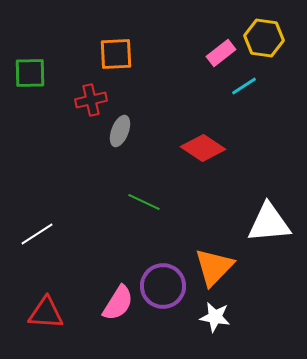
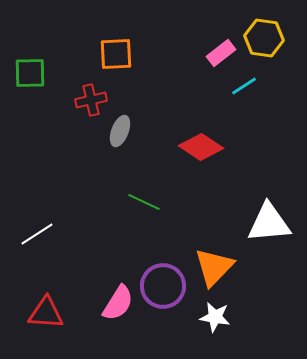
red diamond: moved 2 px left, 1 px up
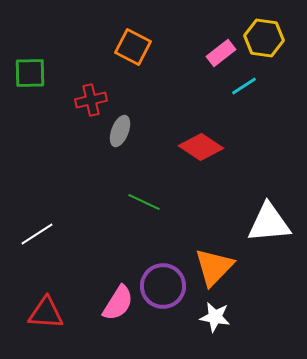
orange square: moved 17 px right, 7 px up; rotated 30 degrees clockwise
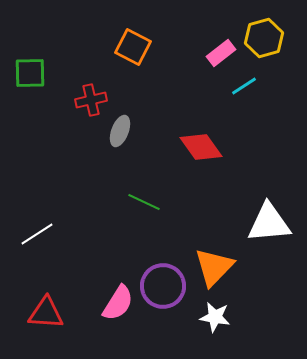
yellow hexagon: rotated 24 degrees counterclockwise
red diamond: rotated 21 degrees clockwise
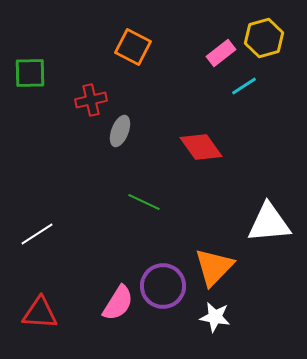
red triangle: moved 6 px left
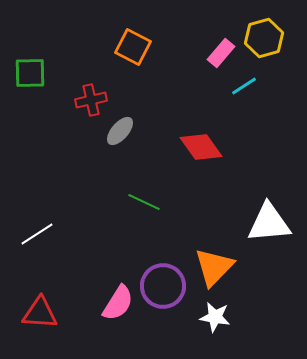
pink rectangle: rotated 12 degrees counterclockwise
gray ellipse: rotated 20 degrees clockwise
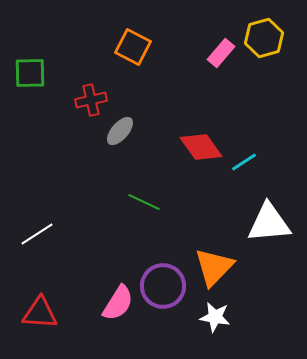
cyan line: moved 76 px down
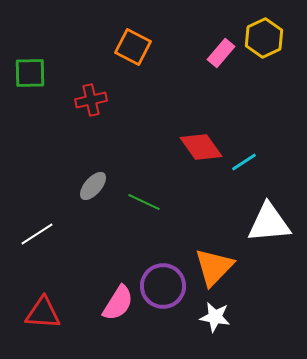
yellow hexagon: rotated 9 degrees counterclockwise
gray ellipse: moved 27 px left, 55 px down
red triangle: moved 3 px right
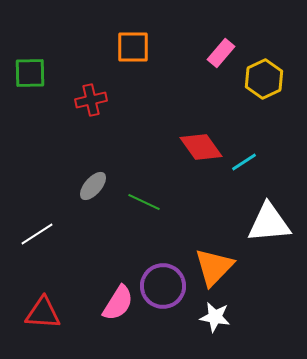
yellow hexagon: moved 41 px down
orange square: rotated 27 degrees counterclockwise
